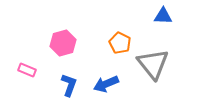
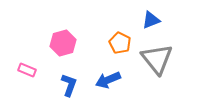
blue triangle: moved 12 px left, 4 px down; rotated 24 degrees counterclockwise
gray triangle: moved 4 px right, 5 px up
blue arrow: moved 2 px right, 4 px up
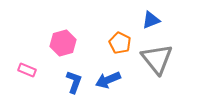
blue L-shape: moved 5 px right, 3 px up
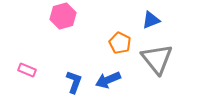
pink hexagon: moved 27 px up
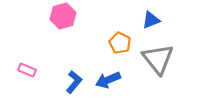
gray triangle: moved 1 px right
blue L-shape: rotated 20 degrees clockwise
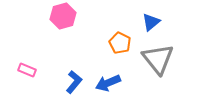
blue triangle: moved 2 px down; rotated 18 degrees counterclockwise
blue arrow: moved 3 px down
